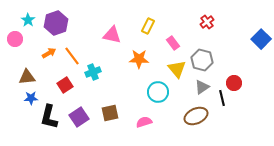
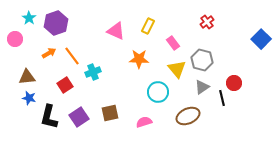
cyan star: moved 1 px right, 2 px up
pink triangle: moved 4 px right, 4 px up; rotated 12 degrees clockwise
blue star: moved 2 px left; rotated 16 degrees clockwise
brown ellipse: moved 8 px left
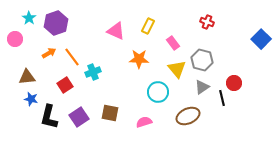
red cross: rotated 32 degrees counterclockwise
orange line: moved 1 px down
blue star: moved 2 px right, 1 px down
brown square: rotated 24 degrees clockwise
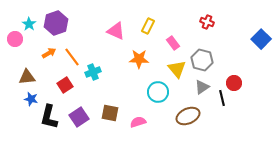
cyan star: moved 6 px down
pink semicircle: moved 6 px left
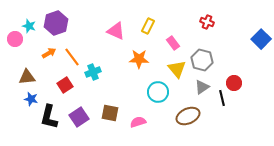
cyan star: moved 2 px down; rotated 16 degrees counterclockwise
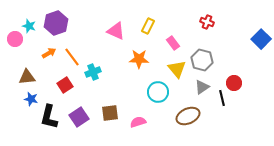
brown square: rotated 18 degrees counterclockwise
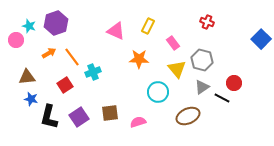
pink circle: moved 1 px right, 1 px down
black line: rotated 49 degrees counterclockwise
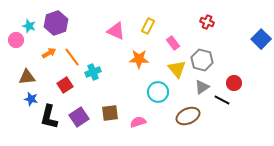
black line: moved 2 px down
